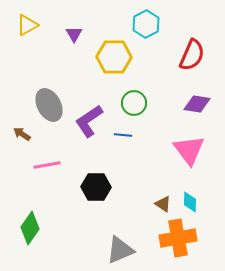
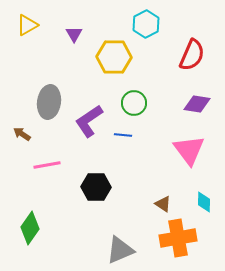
gray ellipse: moved 3 px up; rotated 36 degrees clockwise
cyan diamond: moved 14 px right
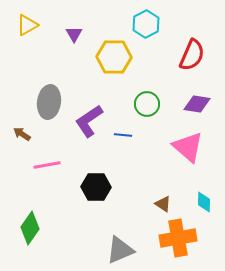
green circle: moved 13 px right, 1 px down
pink triangle: moved 1 px left, 3 px up; rotated 12 degrees counterclockwise
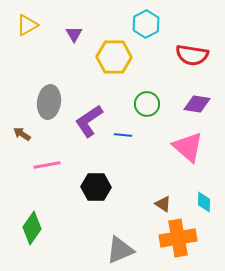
red semicircle: rotated 76 degrees clockwise
green diamond: moved 2 px right
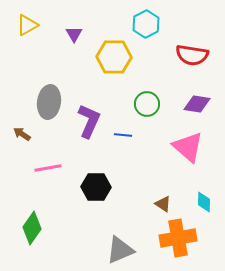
purple L-shape: rotated 148 degrees clockwise
pink line: moved 1 px right, 3 px down
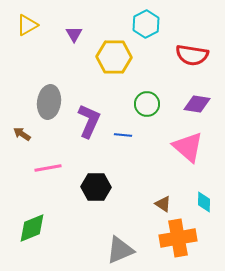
green diamond: rotated 32 degrees clockwise
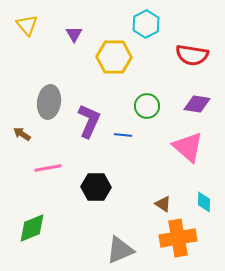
yellow triangle: rotated 40 degrees counterclockwise
green circle: moved 2 px down
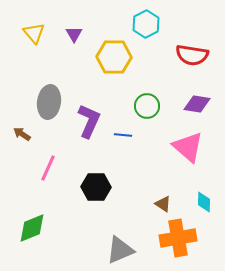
yellow triangle: moved 7 px right, 8 px down
pink line: rotated 56 degrees counterclockwise
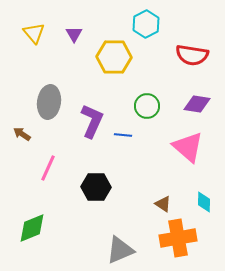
purple L-shape: moved 3 px right
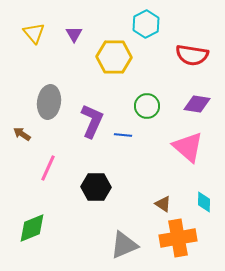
gray triangle: moved 4 px right, 5 px up
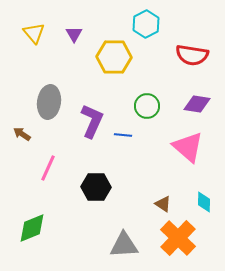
orange cross: rotated 36 degrees counterclockwise
gray triangle: rotated 20 degrees clockwise
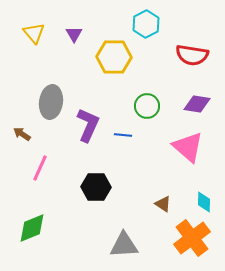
gray ellipse: moved 2 px right
purple L-shape: moved 4 px left, 4 px down
pink line: moved 8 px left
orange cross: moved 14 px right; rotated 9 degrees clockwise
